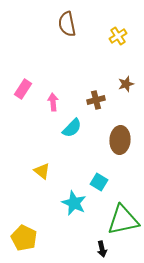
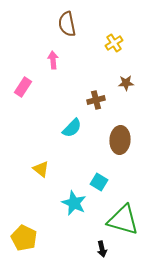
yellow cross: moved 4 px left, 7 px down
brown star: moved 1 px up; rotated 14 degrees clockwise
pink rectangle: moved 2 px up
pink arrow: moved 42 px up
yellow triangle: moved 1 px left, 2 px up
green triangle: rotated 28 degrees clockwise
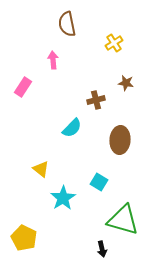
brown star: rotated 14 degrees clockwise
cyan star: moved 11 px left, 5 px up; rotated 15 degrees clockwise
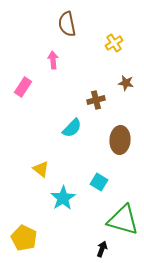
black arrow: rotated 147 degrees counterclockwise
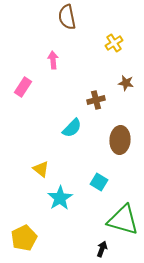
brown semicircle: moved 7 px up
cyan star: moved 3 px left
yellow pentagon: rotated 20 degrees clockwise
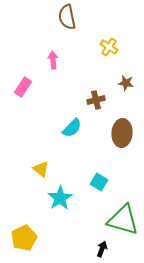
yellow cross: moved 5 px left, 4 px down; rotated 24 degrees counterclockwise
brown ellipse: moved 2 px right, 7 px up
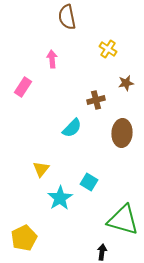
yellow cross: moved 1 px left, 2 px down
pink arrow: moved 1 px left, 1 px up
brown star: rotated 21 degrees counterclockwise
yellow triangle: rotated 30 degrees clockwise
cyan square: moved 10 px left
black arrow: moved 3 px down; rotated 14 degrees counterclockwise
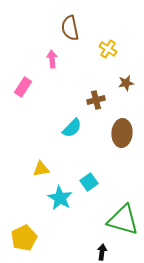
brown semicircle: moved 3 px right, 11 px down
yellow triangle: rotated 42 degrees clockwise
cyan square: rotated 24 degrees clockwise
cyan star: rotated 10 degrees counterclockwise
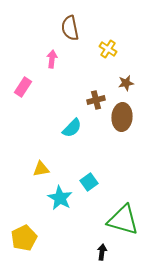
pink arrow: rotated 12 degrees clockwise
brown ellipse: moved 16 px up
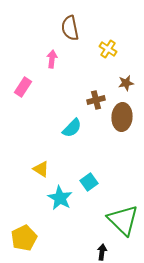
yellow triangle: rotated 42 degrees clockwise
green triangle: rotated 28 degrees clockwise
